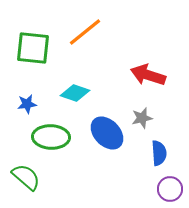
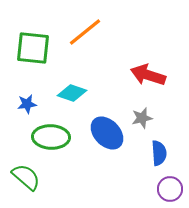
cyan diamond: moved 3 px left
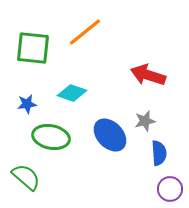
gray star: moved 3 px right, 3 px down
blue ellipse: moved 3 px right, 2 px down
green ellipse: rotated 9 degrees clockwise
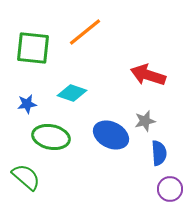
blue ellipse: moved 1 px right; rotated 20 degrees counterclockwise
